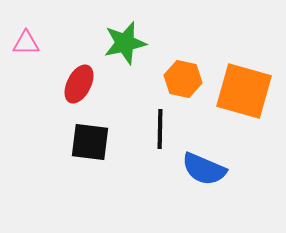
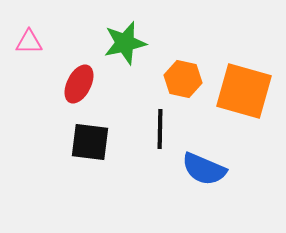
pink triangle: moved 3 px right, 1 px up
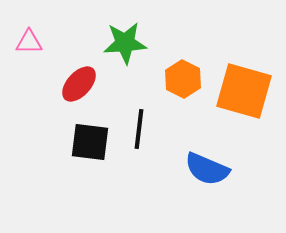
green star: rotated 9 degrees clockwise
orange hexagon: rotated 15 degrees clockwise
red ellipse: rotated 15 degrees clockwise
black line: moved 21 px left; rotated 6 degrees clockwise
blue semicircle: moved 3 px right
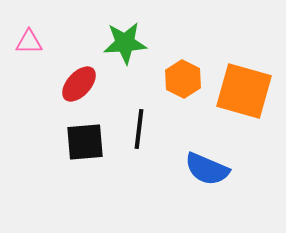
black square: moved 5 px left; rotated 12 degrees counterclockwise
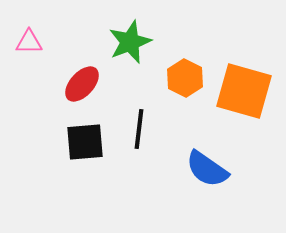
green star: moved 5 px right, 1 px up; rotated 18 degrees counterclockwise
orange hexagon: moved 2 px right, 1 px up
red ellipse: moved 3 px right
blue semicircle: rotated 12 degrees clockwise
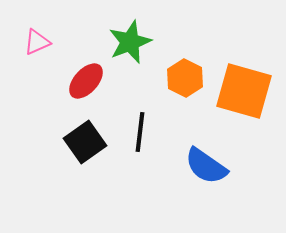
pink triangle: moved 8 px right; rotated 24 degrees counterclockwise
red ellipse: moved 4 px right, 3 px up
black line: moved 1 px right, 3 px down
black square: rotated 30 degrees counterclockwise
blue semicircle: moved 1 px left, 3 px up
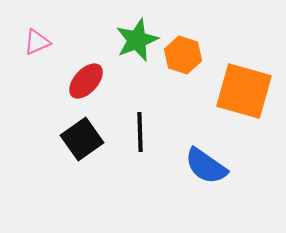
green star: moved 7 px right, 2 px up
orange hexagon: moved 2 px left, 23 px up; rotated 9 degrees counterclockwise
black line: rotated 9 degrees counterclockwise
black square: moved 3 px left, 3 px up
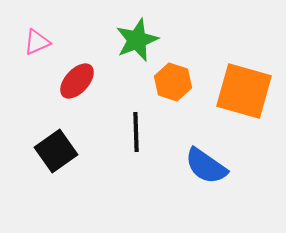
orange hexagon: moved 10 px left, 27 px down
red ellipse: moved 9 px left
black line: moved 4 px left
black square: moved 26 px left, 12 px down
